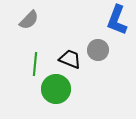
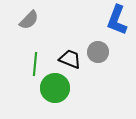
gray circle: moved 2 px down
green circle: moved 1 px left, 1 px up
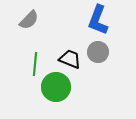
blue L-shape: moved 19 px left
green circle: moved 1 px right, 1 px up
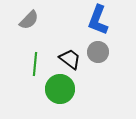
black trapezoid: rotated 15 degrees clockwise
green circle: moved 4 px right, 2 px down
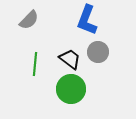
blue L-shape: moved 11 px left
green circle: moved 11 px right
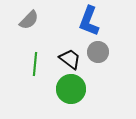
blue L-shape: moved 2 px right, 1 px down
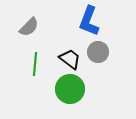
gray semicircle: moved 7 px down
green circle: moved 1 px left
